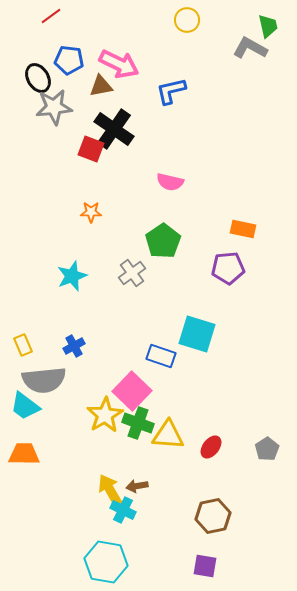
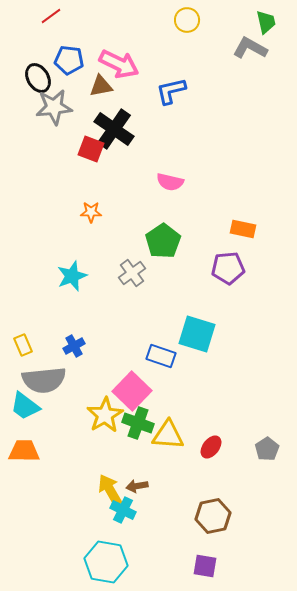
green trapezoid: moved 2 px left, 4 px up
orange trapezoid: moved 3 px up
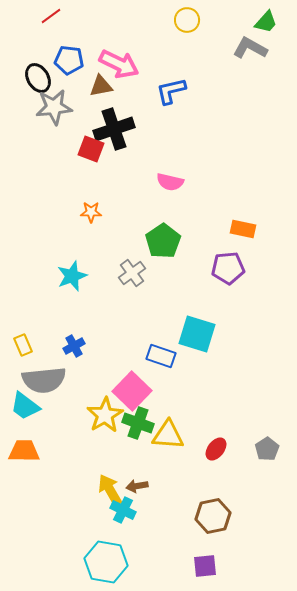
green trapezoid: rotated 55 degrees clockwise
black cross: rotated 36 degrees clockwise
red ellipse: moved 5 px right, 2 px down
purple square: rotated 15 degrees counterclockwise
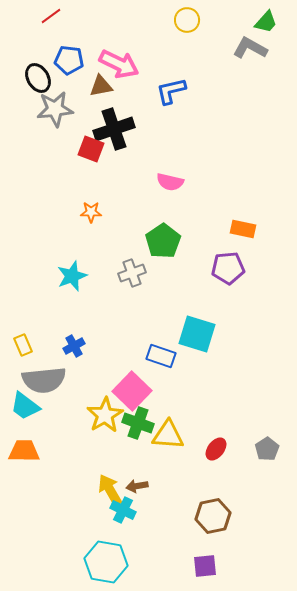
gray star: moved 1 px right, 2 px down
gray cross: rotated 16 degrees clockwise
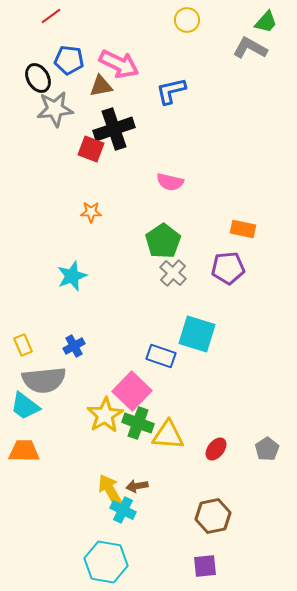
gray cross: moved 41 px right; rotated 28 degrees counterclockwise
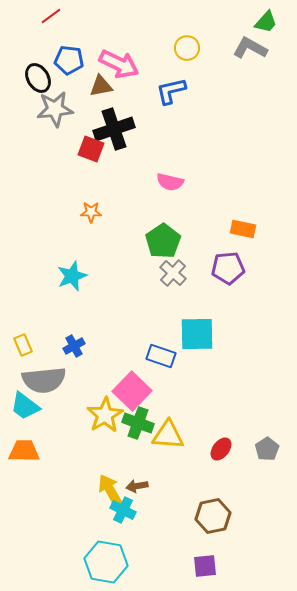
yellow circle: moved 28 px down
cyan square: rotated 18 degrees counterclockwise
red ellipse: moved 5 px right
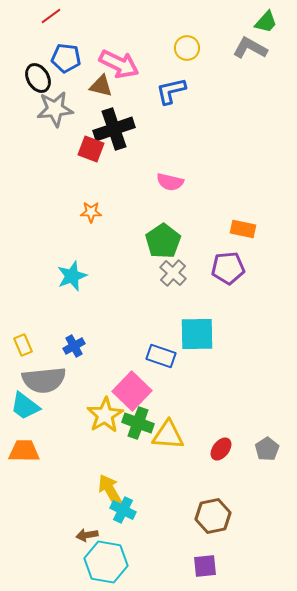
blue pentagon: moved 3 px left, 2 px up
brown triangle: rotated 25 degrees clockwise
brown arrow: moved 50 px left, 49 px down
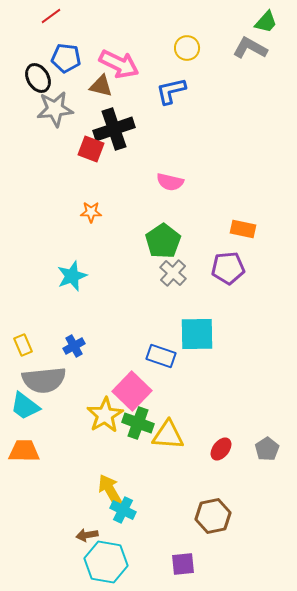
purple square: moved 22 px left, 2 px up
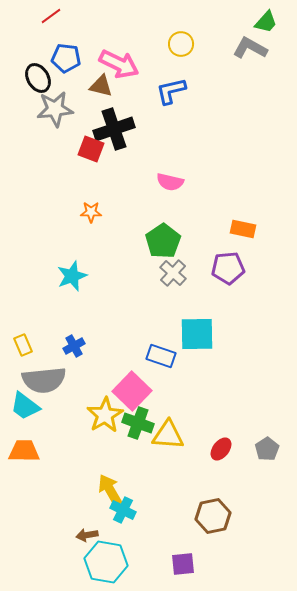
yellow circle: moved 6 px left, 4 px up
